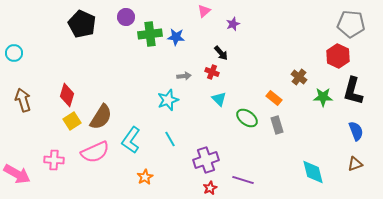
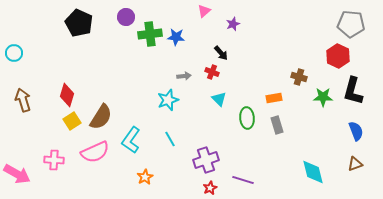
black pentagon: moved 3 px left, 1 px up
brown cross: rotated 21 degrees counterclockwise
orange rectangle: rotated 49 degrees counterclockwise
green ellipse: rotated 50 degrees clockwise
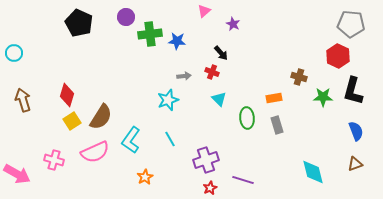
purple star: rotated 24 degrees counterclockwise
blue star: moved 1 px right, 4 px down
pink cross: rotated 12 degrees clockwise
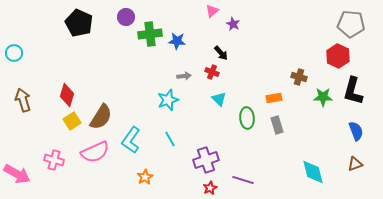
pink triangle: moved 8 px right
